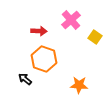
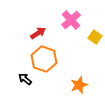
red arrow: moved 1 px left, 2 px down; rotated 35 degrees counterclockwise
orange star: rotated 24 degrees counterclockwise
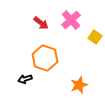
red arrow: moved 3 px right, 10 px up; rotated 70 degrees clockwise
orange hexagon: moved 1 px right, 1 px up
black arrow: rotated 56 degrees counterclockwise
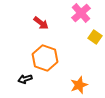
pink cross: moved 10 px right, 7 px up
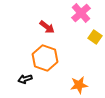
red arrow: moved 6 px right, 4 px down
orange star: rotated 12 degrees clockwise
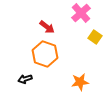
orange hexagon: moved 4 px up
orange star: moved 1 px right, 3 px up
